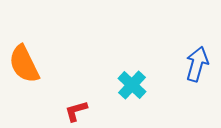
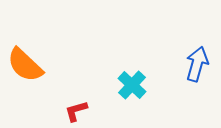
orange semicircle: moved 1 px right, 1 px down; rotated 21 degrees counterclockwise
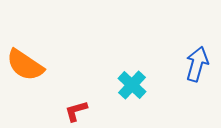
orange semicircle: rotated 9 degrees counterclockwise
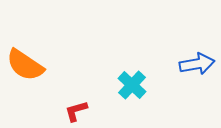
blue arrow: rotated 64 degrees clockwise
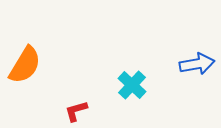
orange semicircle: rotated 93 degrees counterclockwise
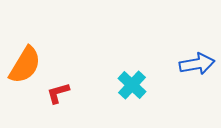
red L-shape: moved 18 px left, 18 px up
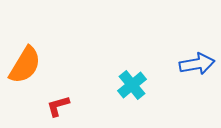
cyan cross: rotated 8 degrees clockwise
red L-shape: moved 13 px down
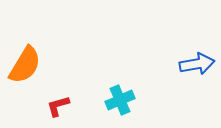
cyan cross: moved 12 px left, 15 px down; rotated 16 degrees clockwise
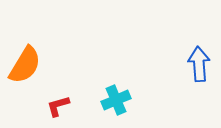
blue arrow: moved 2 px right; rotated 84 degrees counterclockwise
cyan cross: moved 4 px left
